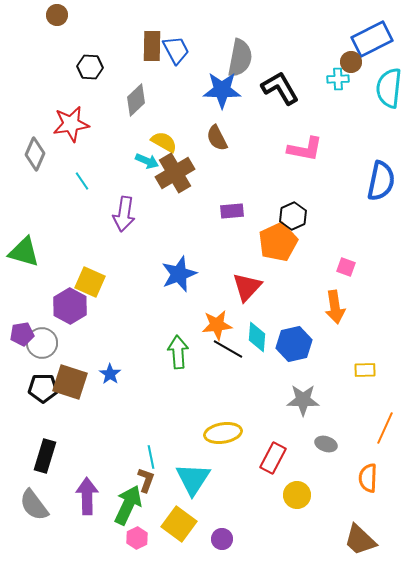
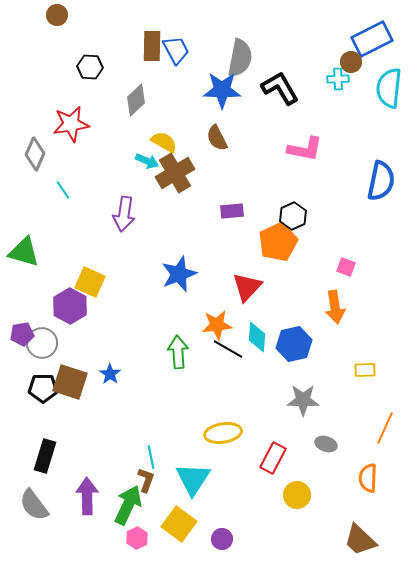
cyan line at (82, 181): moved 19 px left, 9 px down
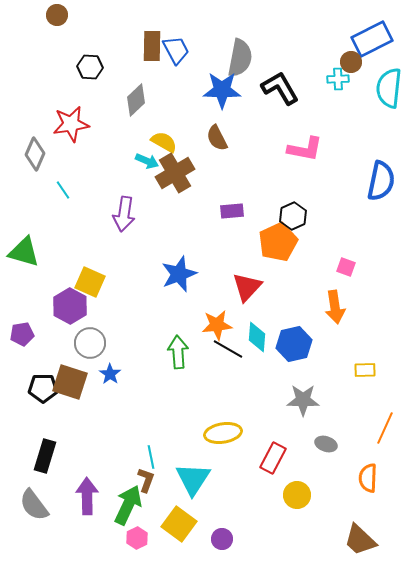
gray circle at (42, 343): moved 48 px right
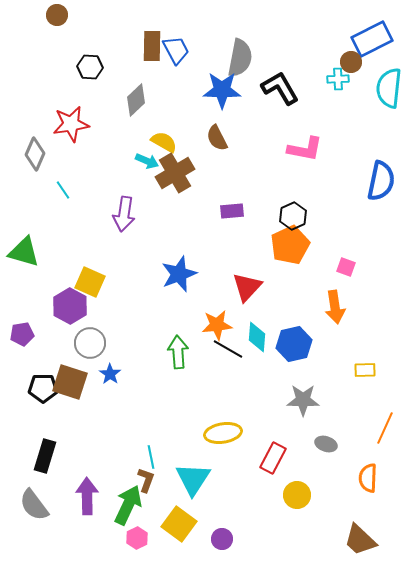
orange pentagon at (278, 242): moved 12 px right, 3 px down
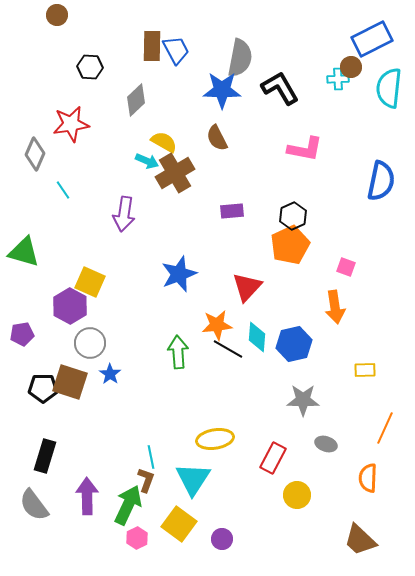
brown circle at (351, 62): moved 5 px down
yellow ellipse at (223, 433): moved 8 px left, 6 px down
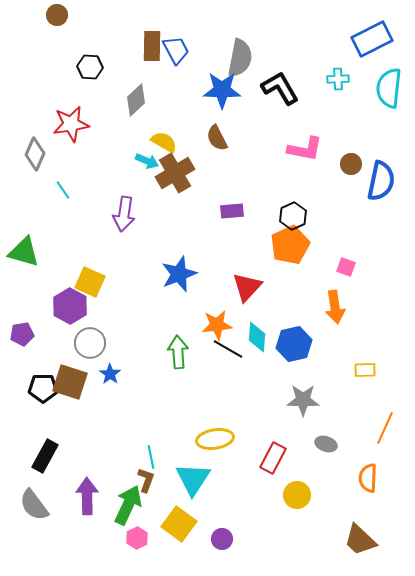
brown circle at (351, 67): moved 97 px down
black rectangle at (45, 456): rotated 12 degrees clockwise
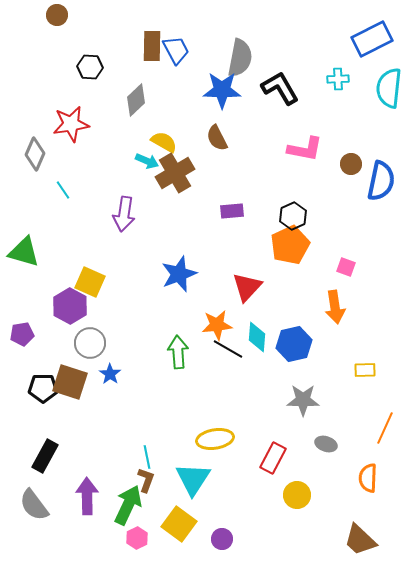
cyan line at (151, 457): moved 4 px left
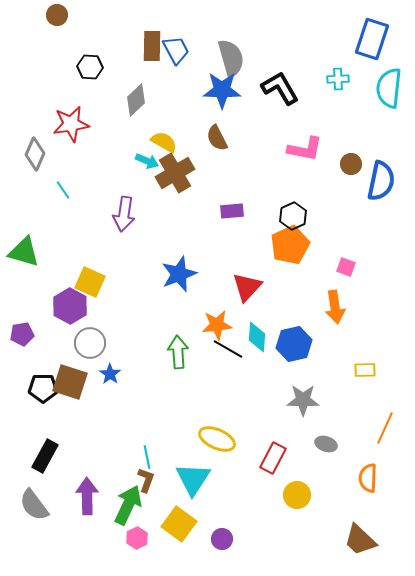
blue rectangle at (372, 39): rotated 45 degrees counterclockwise
gray semicircle at (240, 58): moved 9 px left; rotated 27 degrees counterclockwise
yellow ellipse at (215, 439): moved 2 px right; rotated 33 degrees clockwise
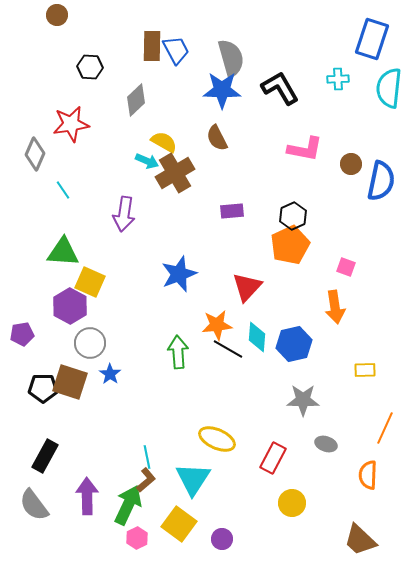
green triangle at (24, 252): moved 39 px right; rotated 12 degrees counterclockwise
orange semicircle at (368, 478): moved 3 px up
brown L-shape at (146, 480): rotated 30 degrees clockwise
yellow circle at (297, 495): moved 5 px left, 8 px down
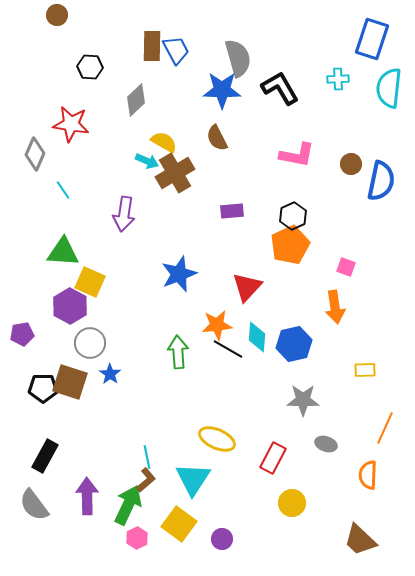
gray semicircle at (231, 58): moved 7 px right
red star at (71, 124): rotated 18 degrees clockwise
pink L-shape at (305, 149): moved 8 px left, 6 px down
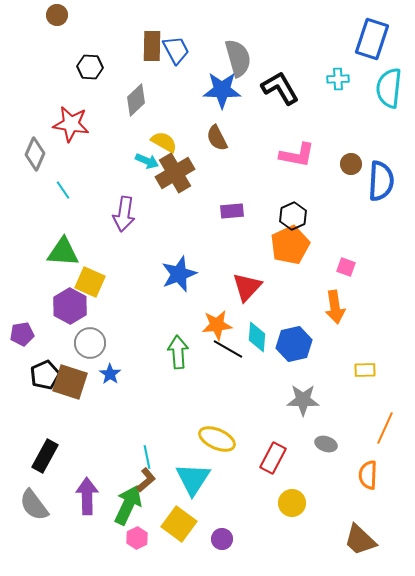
blue semicircle at (381, 181): rotated 9 degrees counterclockwise
black pentagon at (43, 388): moved 2 px right, 13 px up; rotated 24 degrees counterclockwise
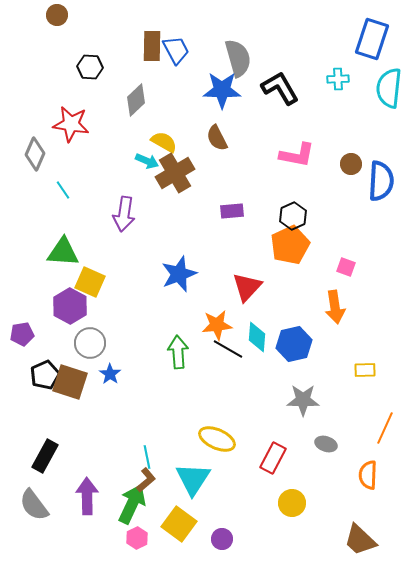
green arrow at (128, 505): moved 4 px right, 1 px up
